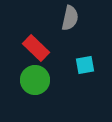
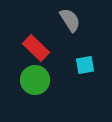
gray semicircle: moved 2 px down; rotated 45 degrees counterclockwise
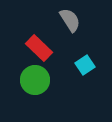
red rectangle: moved 3 px right
cyan square: rotated 24 degrees counterclockwise
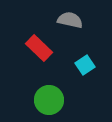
gray semicircle: rotated 45 degrees counterclockwise
green circle: moved 14 px right, 20 px down
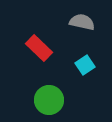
gray semicircle: moved 12 px right, 2 px down
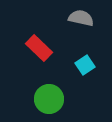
gray semicircle: moved 1 px left, 4 px up
green circle: moved 1 px up
